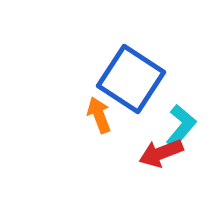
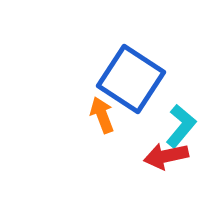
orange arrow: moved 3 px right
red arrow: moved 5 px right, 3 px down; rotated 9 degrees clockwise
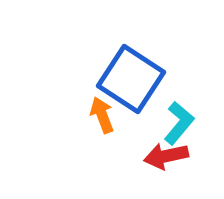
cyan L-shape: moved 2 px left, 3 px up
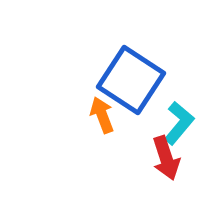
blue square: moved 1 px down
red arrow: moved 2 px down; rotated 96 degrees counterclockwise
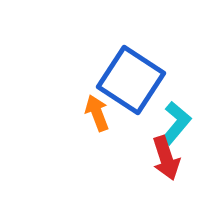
orange arrow: moved 5 px left, 2 px up
cyan L-shape: moved 3 px left
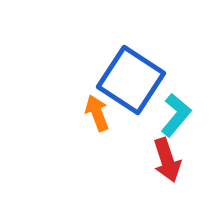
cyan L-shape: moved 8 px up
red arrow: moved 1 px right, 2 px down
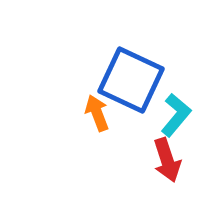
blue square: rotated 8 degrees counterclockwise
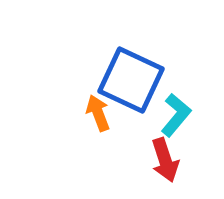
orange arrow: moved 1 px right
red arrow: moved 2 px left
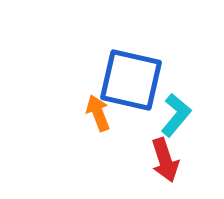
blue square: rotated 12 degrees counterclockwise
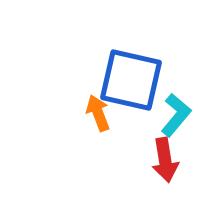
red arrow: rotated 9 degrees clockwise
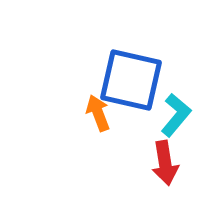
red arrow: moved 3 px down
